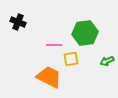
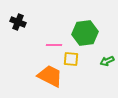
yellow square: rotated 14 degrees clockwise
orange trapezoid: moved 1 px right, 1 px up
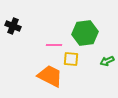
black cross: moved 5 px left, 4 px down
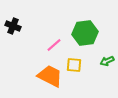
pink line: rotated 42 degrees counterclockwise
yellow square: moved 3 px right, 6 px down
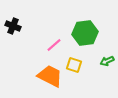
yellow square: rotated 14 degrees clockwise
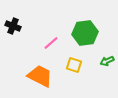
pink line: moved 3 px left, 2 px up
orange trapezoid: moved 10 px left
